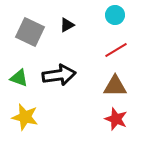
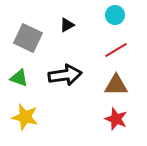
gray square: moved 2 px left, 6 px down
black arrow: moved 6 px right
brown triangle: moved 1 px right, 1 px up
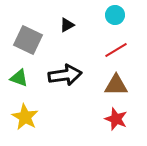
gray square: moved 2 px down
yellow star: rotated 16 degrees clockwise
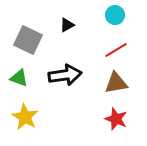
brown triangle: moved 2 px up; rotated 10 degrees counterclockwise
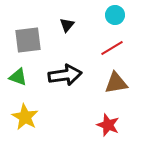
black triangle: rotated 21 degrees counterclockwise
gray square: rotated 32 degrees counterclockwise
red line: moved 4 px left, 2 px up
green triangle: moved 1 px left, 1 px up
red star: moved 8 px left, 6 px down
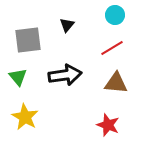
green triangle: rotated 30 degrees clockwise
brown triangle: rotated 15 degrees clockwise
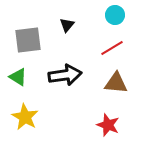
green triangle: rotated 18 degrees counterclockwise
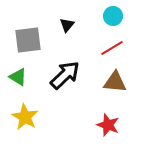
cyan circle: moved 2 px left, 1 px down
black arrow: rotated 36 degrees counterclockwise
brown triangle: moved 1 px left, 1 px up
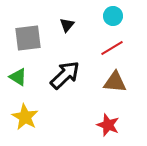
gray square: moved 2 px up
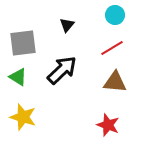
cyan circle: moved 2 px right, 1 px up
gray square: moved 5 px left, 5 px down
black arrow: moved 3 px left, 5 px up
yellow star: moved 2 px left; rotated 12 degrees counterclockwise
